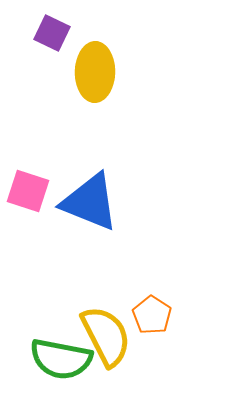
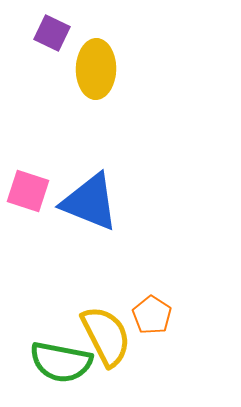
yellow ellipse: moved 1 px right, 3 px up
green semicircle: moved 3 px down
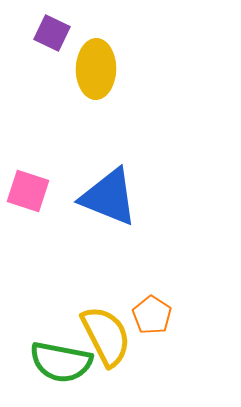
blue triangle: moved 19 px right, 5 px up
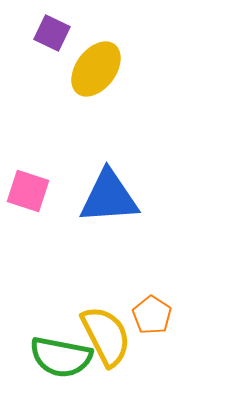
yellow ellipse: rotated 36 degrees clockwise
blue triangle: rotated 26 degrees counterclockwise
green semicircle: moved 5 px up
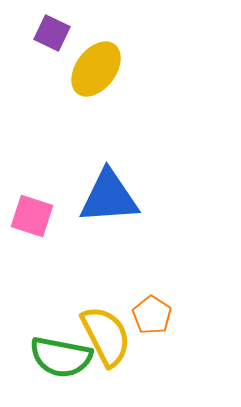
pink square: moved 4 px right, 25 px down
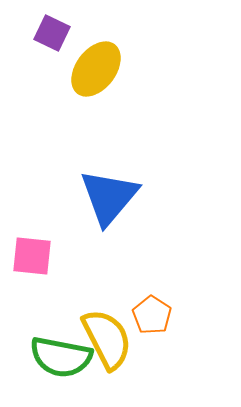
blue triangle: rotated 46 degrees counterclockwise
pink square: moved 40 px down; rotated 12 degrees counterclockwise
yellow semicircle: moved 1 px right, 3 px down
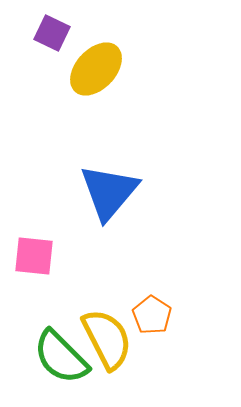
yellow ellipse: rotated 6 degrees clockwise
blue triangle: moved 5 px up
pink square: moved 2 px right
green semicircle: rotated 34 degrees clockwise
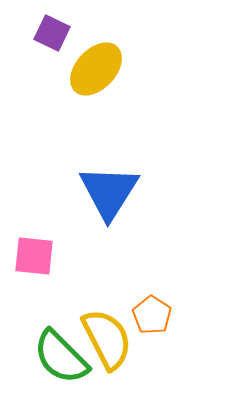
blue triangle: rotated 8 degrees counterclockwise
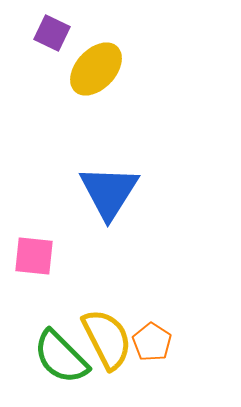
orange pentagon: moved 27 px down
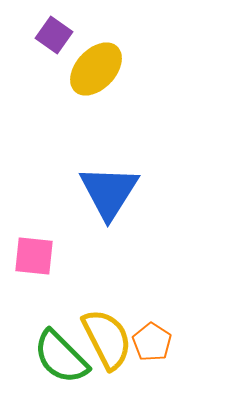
purple square: moved 2 px right, 2 px down; rotated 9 degrees clockwise
